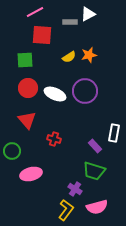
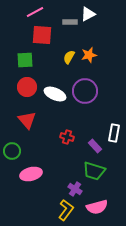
yellow semicircle: rotated 152 degrees clockwise
red circle: moved 1 px left, 1 px up
red cross: moved 13 px right, 2 px up
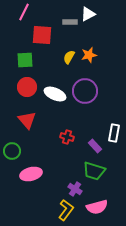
pink line: moved 11 px left; rotated 36 degrees counterclockwise
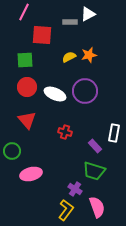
yellow semicircle: rotated 32 degrees clockwise
red cross: moved 2 px left, 5 px up
pink semicircle: rotated 95 degrees counterclockwise
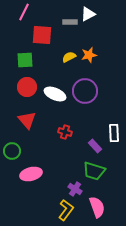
white rectangle: rotated 12 degrees counterclockwise
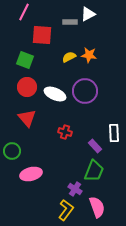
orange star: rotated 21 degrees clockwise
green square: rotated 24 degrees clockwise
red triangle: moved 2 px up
green trapezoid: rotated 85 degrees counterclockwise
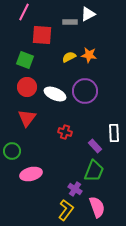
red triangle: rotated 18 degrees clockwise
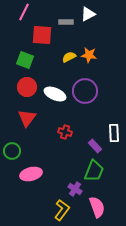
gray rectangle: moved 4 px left
yellow L-shape: moved 4 px left
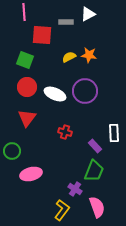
pink line: rotated 30 degrees counterclockwise
